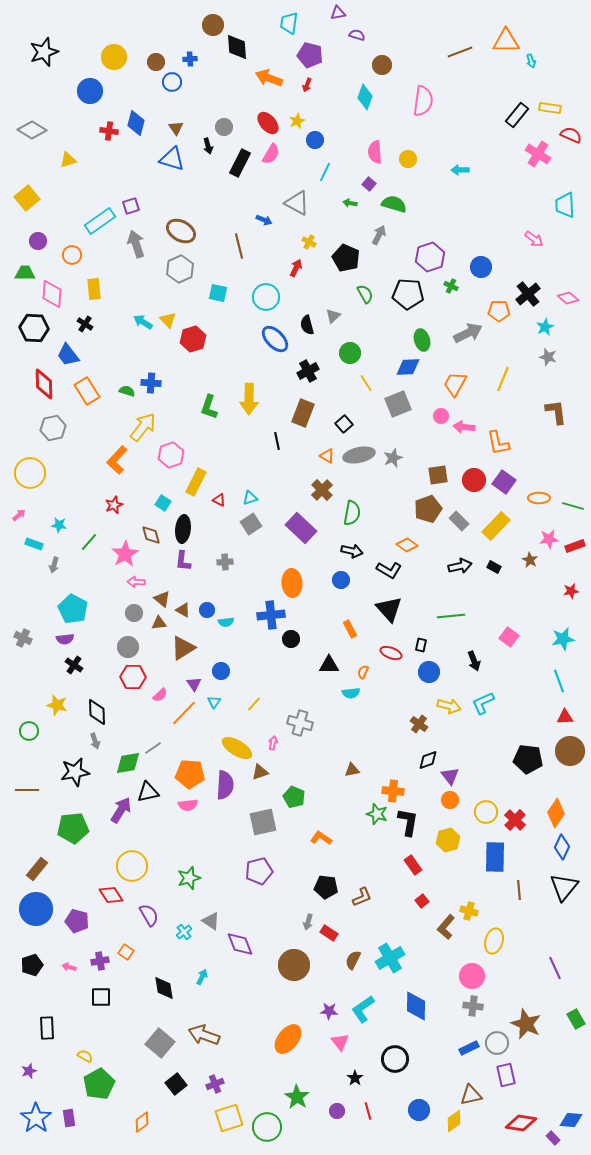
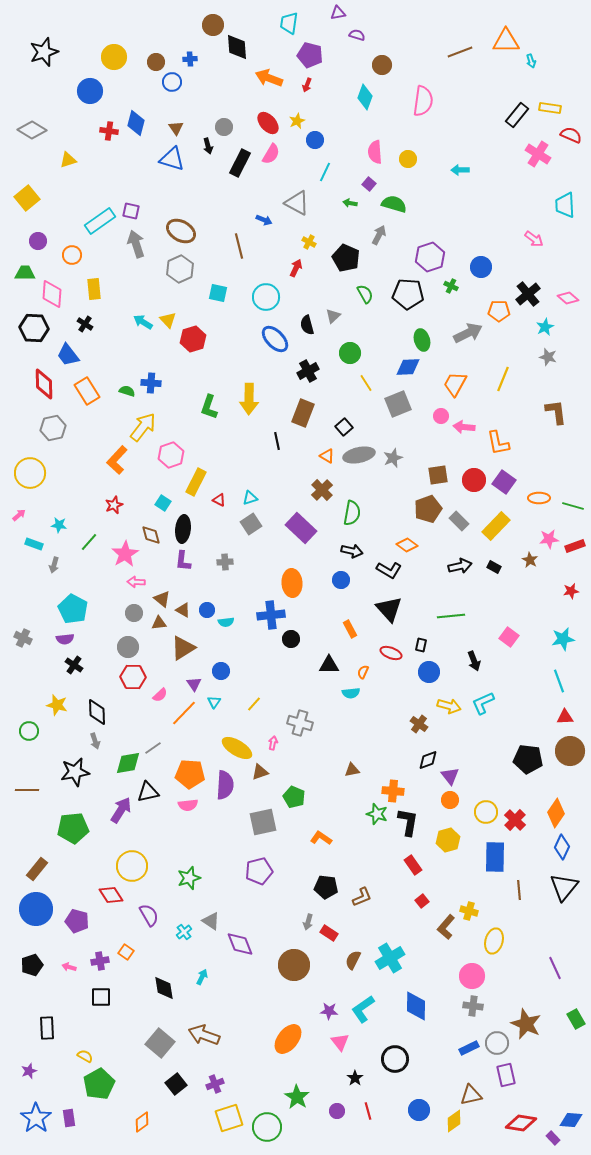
purple square at (131, 206): moved 5 px down; rotated 30 degrees clockwise
black square at (344, 424): moved 3 px down
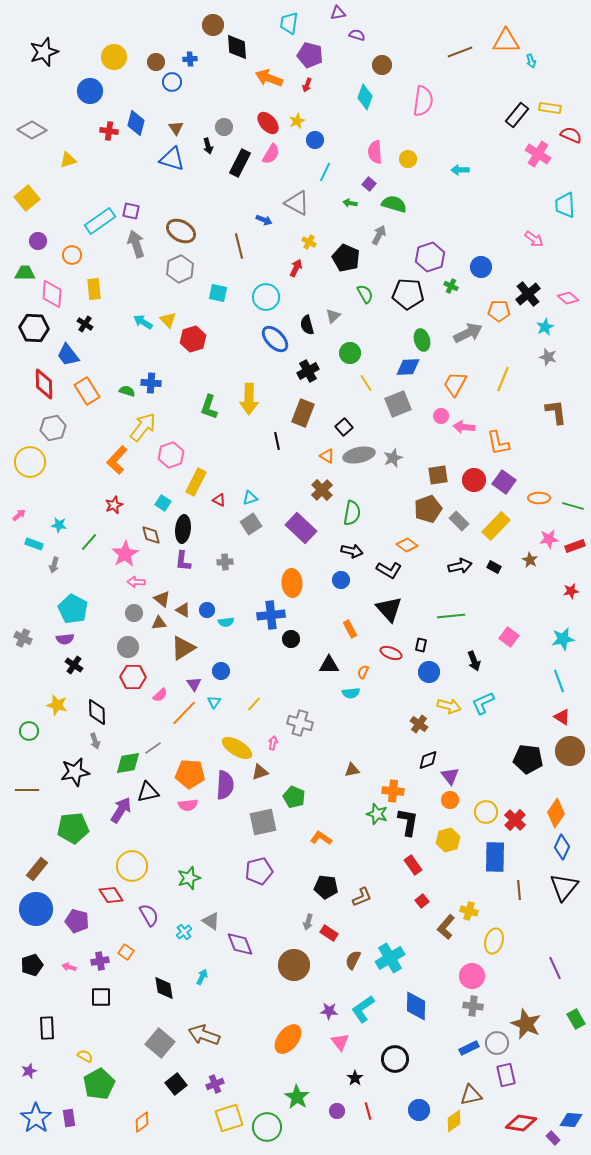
yellow circle at (30, 473): moved 11 px up
red triangle at (565, 717): moved 3 px left; rotated 36 degrees clockwise
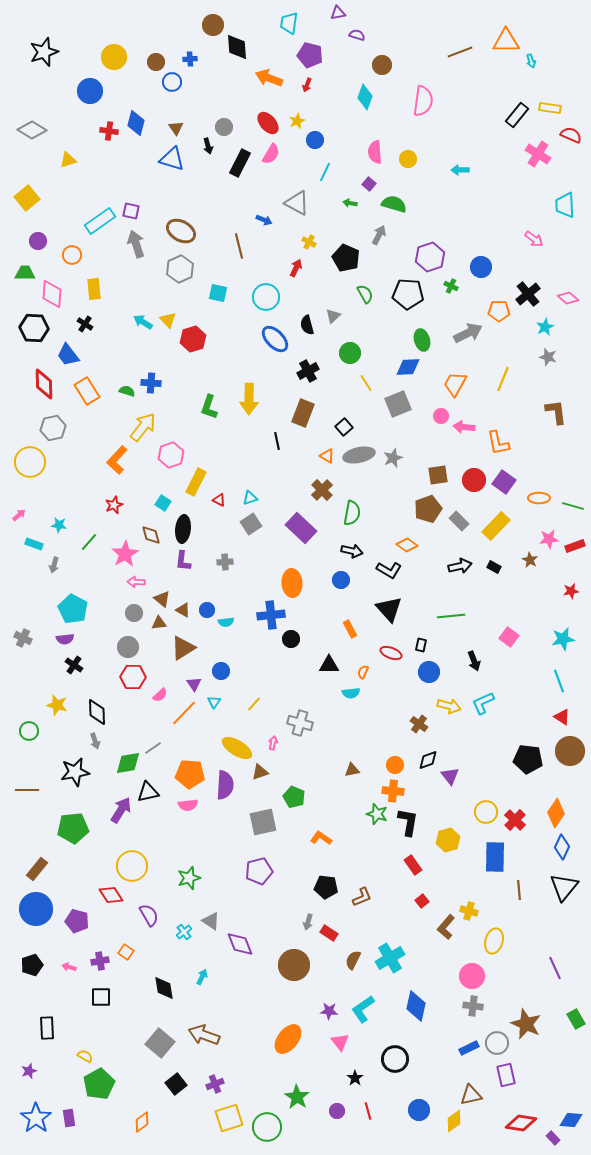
orange circle at (450, 800): moved 55 px left, 35 px up
blue diamond at (416, 1006): rotated 12 degrees clockwise
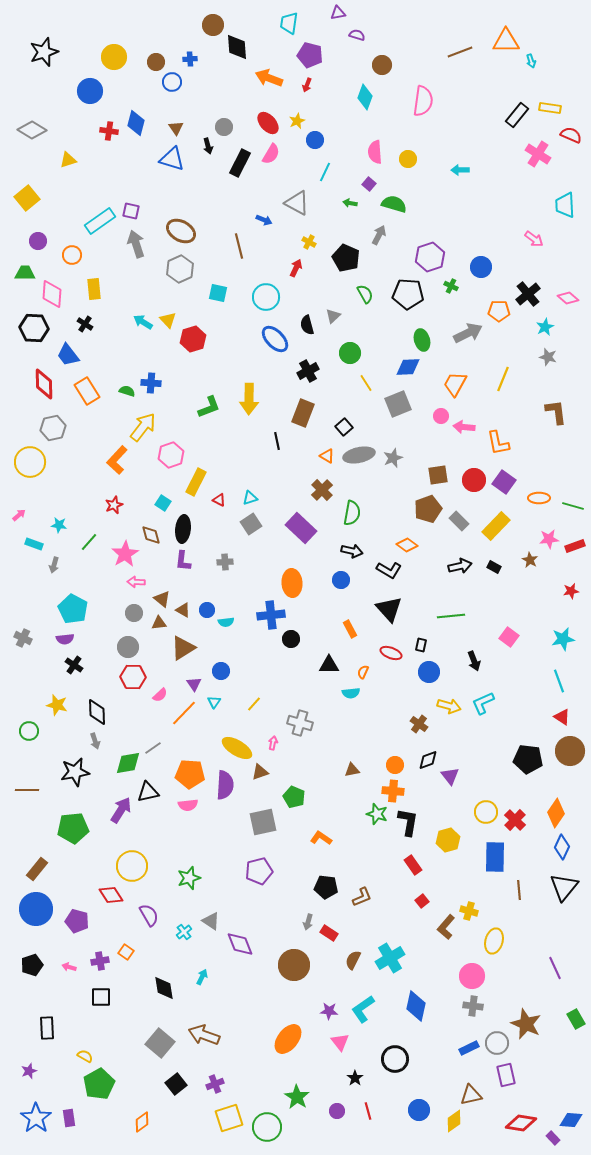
green L-shape at (209, 407): rotated 130 degrees counterclockwise
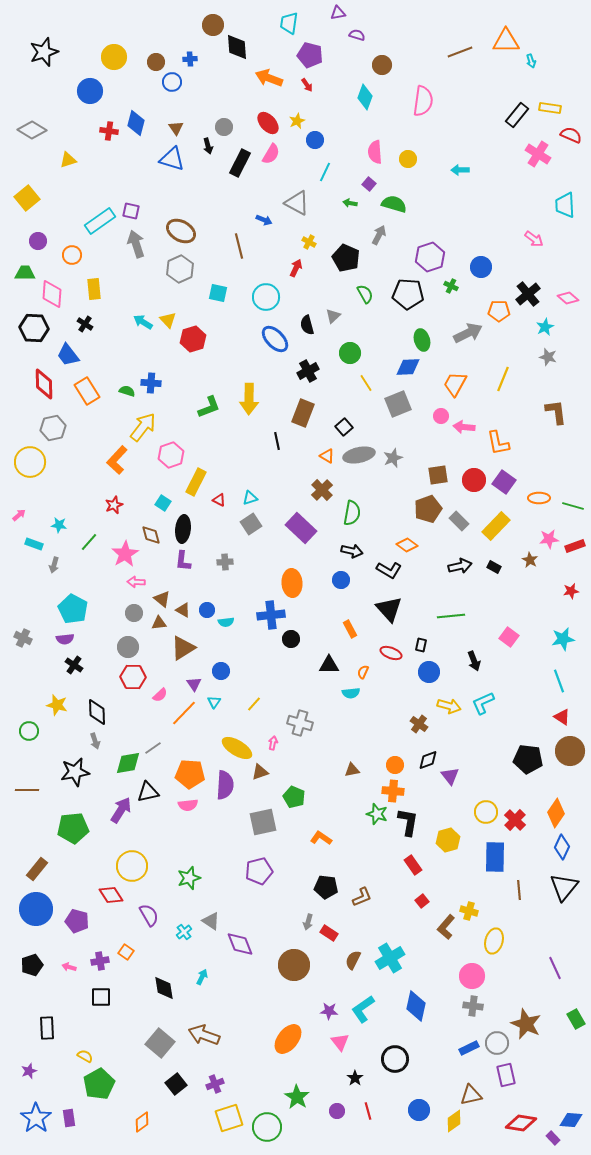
red arrow at (307, 85): rotated 56 degrees counterclockwise
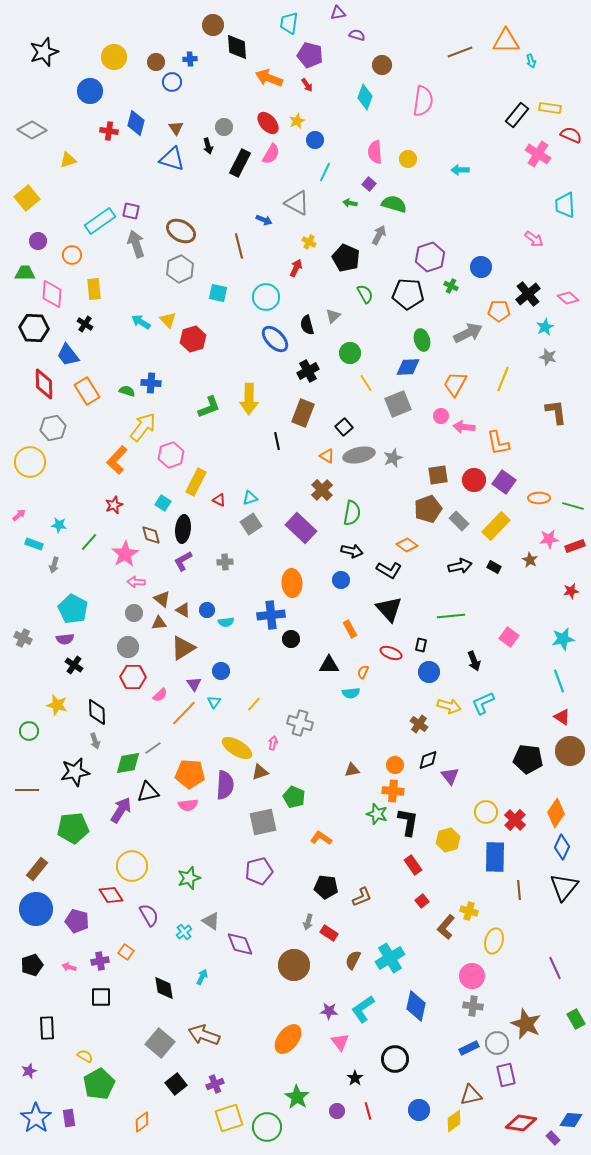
cyan arrow at (143, 322): moved 2 px left
purple L-shape at (183, 561): rotated 55 degrees clockwise
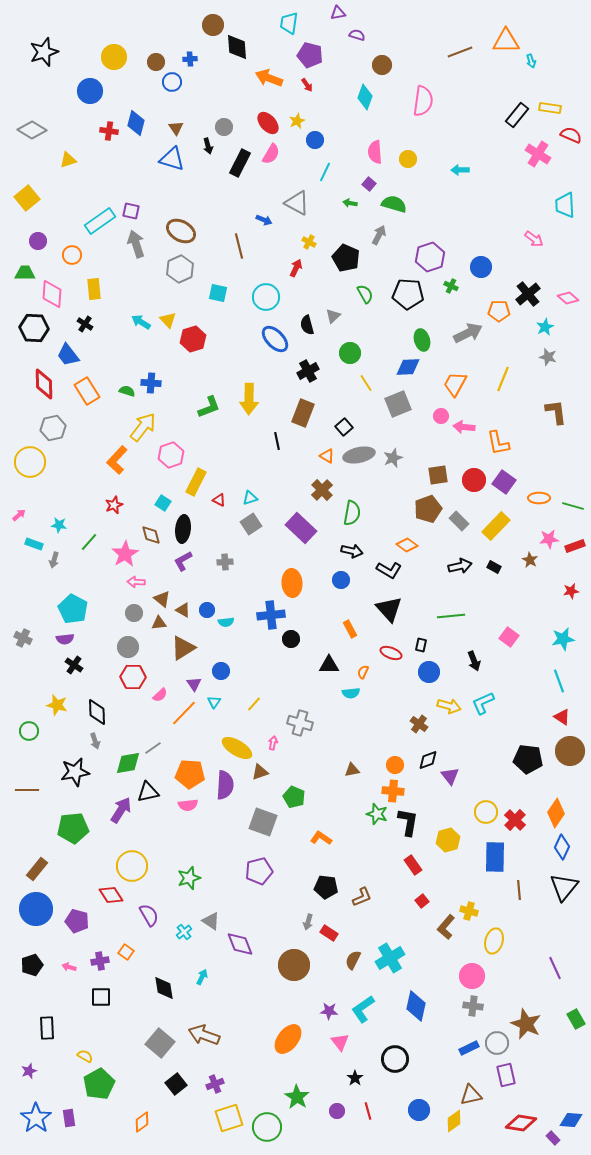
gray arrow at (54, 565): moved 5 px up
gray square at (263, 822): rotated 32 degrees clockwise
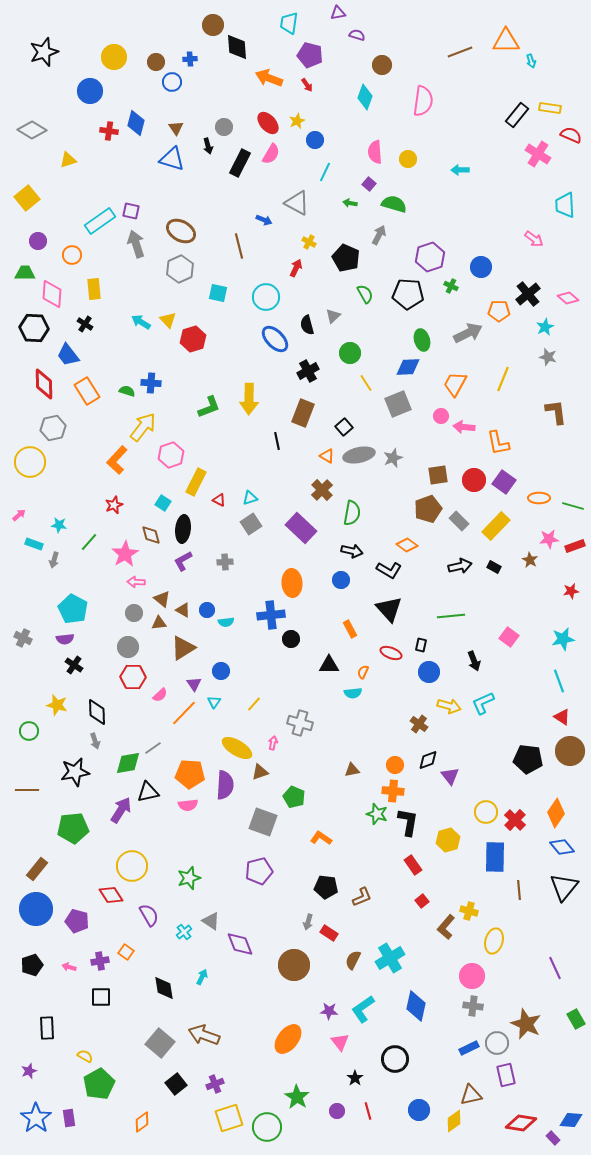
cyan semicircle at (351, 693): moved 2 px right
blue diamond at (562, 847): rotated 65 degrees counterclockwise
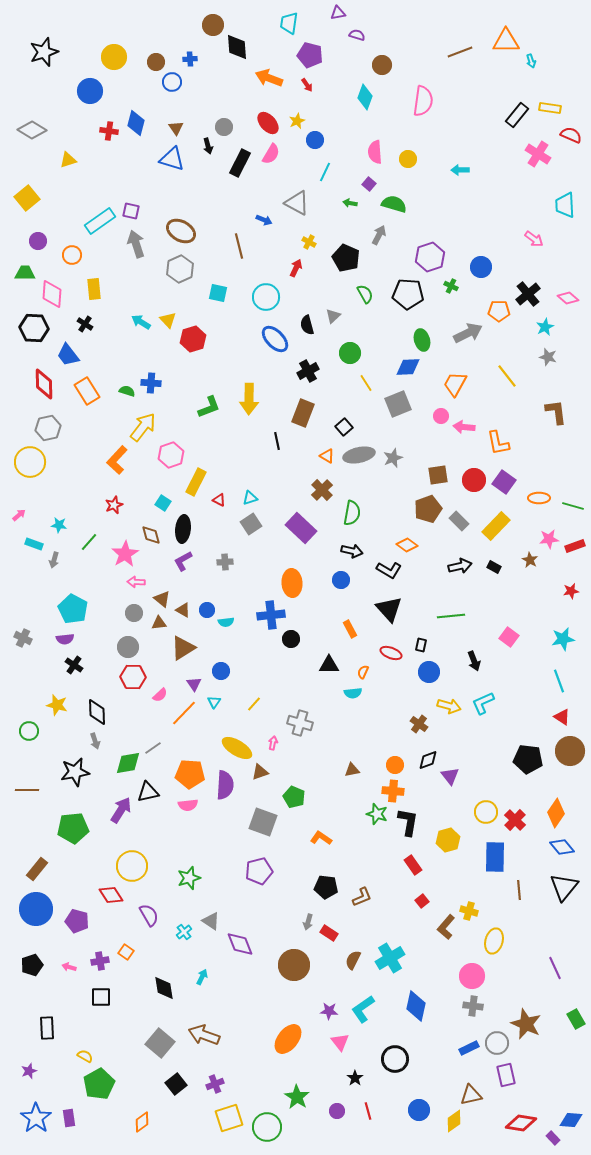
yellow line at (503, 379): moved 4 px right, 3 px up; rotated 60 degrees counterclockwise
gray hexagon at (53, 428): moved 5 px left
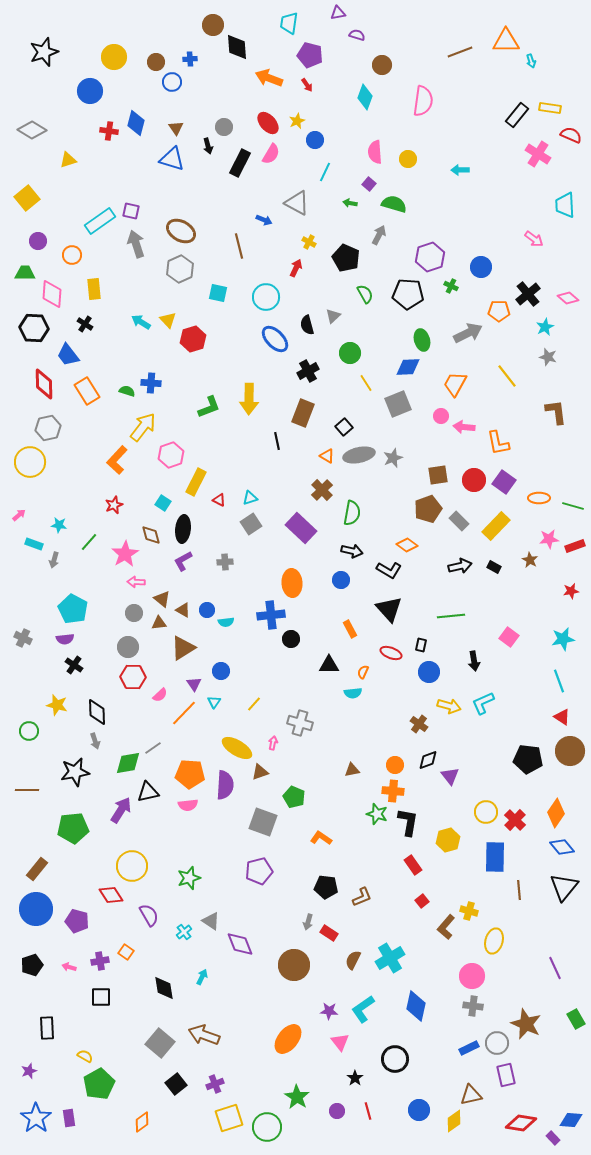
black arrow at (474, 661): rotated 12 degrees clockwise
